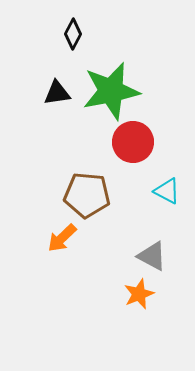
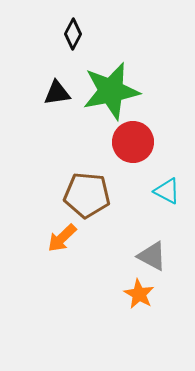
orange star: rotated 20 degrees counterclockwise
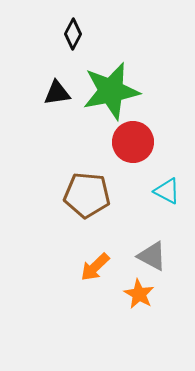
orange arrow: moved 33 px right, 29 px down
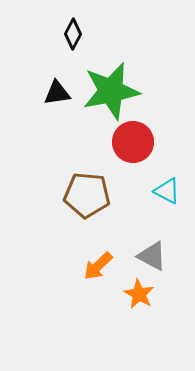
orange arrow: moved 3 px right, 1 px up
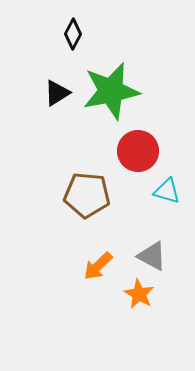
black triangle: rotated 24 degrees counterclockwise
red circle: moved 5 px right, 9 px down
cyan triangle: rotated 12 degrees counterclockwise
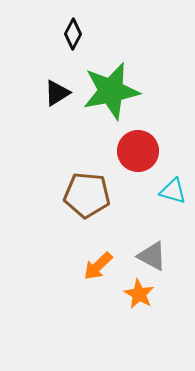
cyan triangle: moved 6 px right
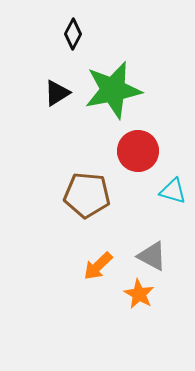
green star: moved 2 px right, 1 px up
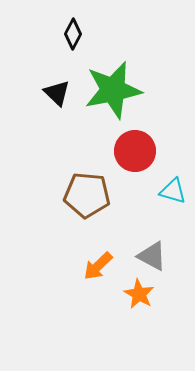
black triangle: rotated 44 degrees counterclockwise
red circle: moved 3 px left
